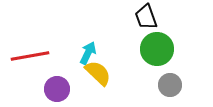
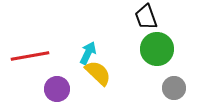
gray circle: moved 4 px right, 3 px down
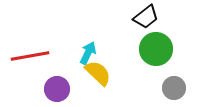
black trapezoid: rotated 108 degrees counterclockwise
green circle: moved 1 px left
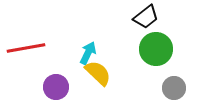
red line: moved 4 px left, 8 px up
purple circle: moved 1 px left, 2 px up
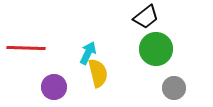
red line: rotated 12 degrees clockwise
yellow semicircle: rotated 32 degrees clockwise
purple circle: moved 2 px left
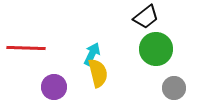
cyan arrow: moved 4 px right, 1 px down
